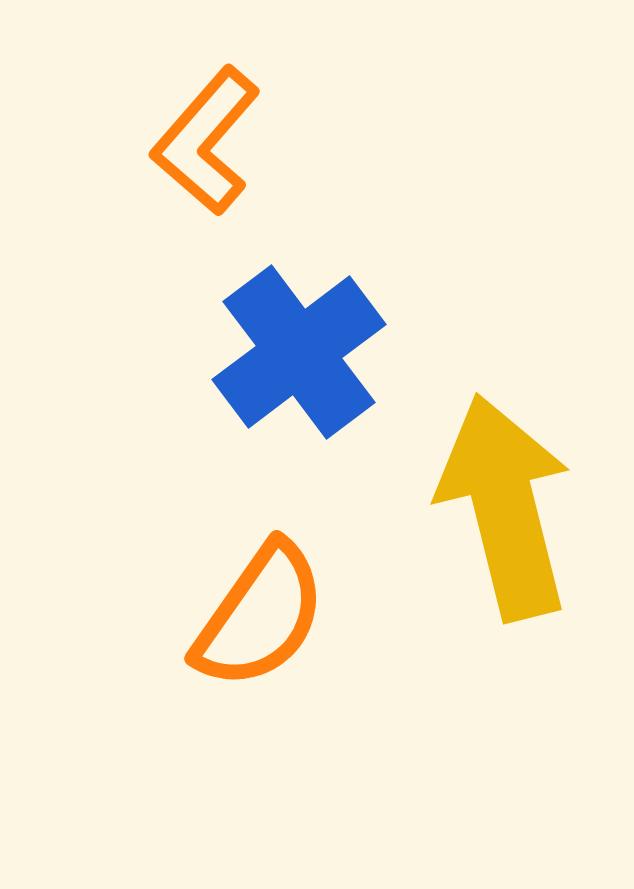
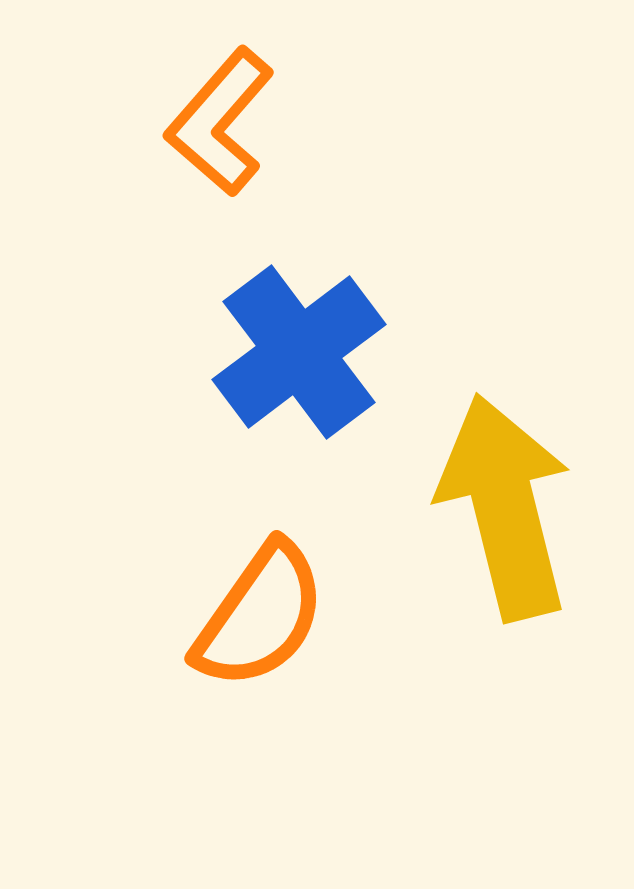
orange L-shape: moved 14 px right, 19 px up
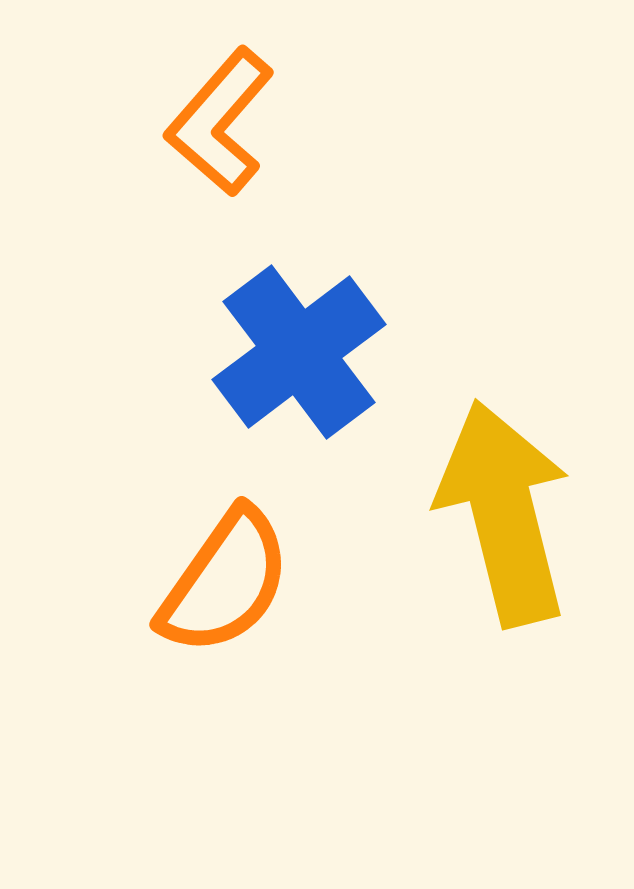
yellow arrow: moved 1 px left, 6 px down
orange semicircle: moved 35 px left, 34 px up
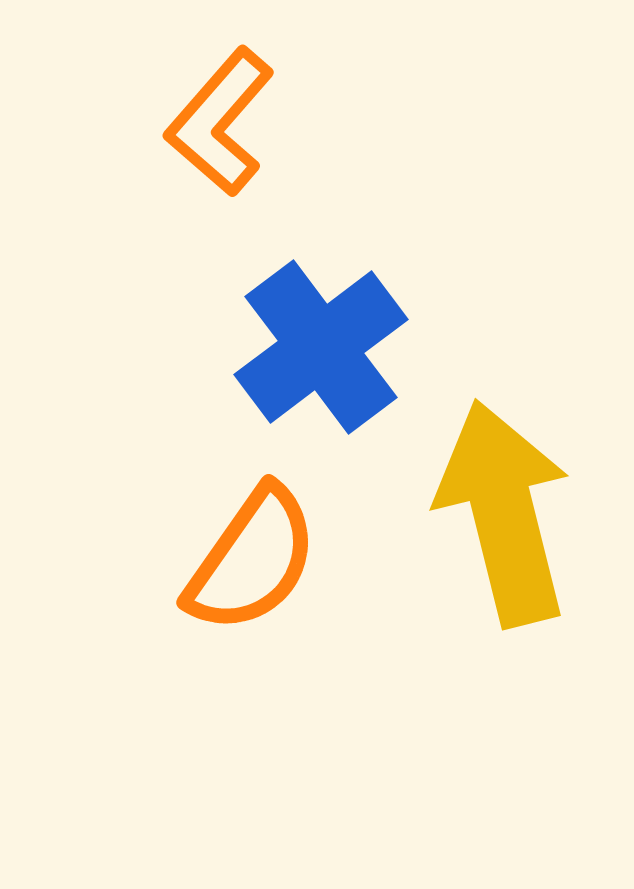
blue cross: moved 22 px right, 5 px up
orange semicircle: moved 27 px right, 22 px up
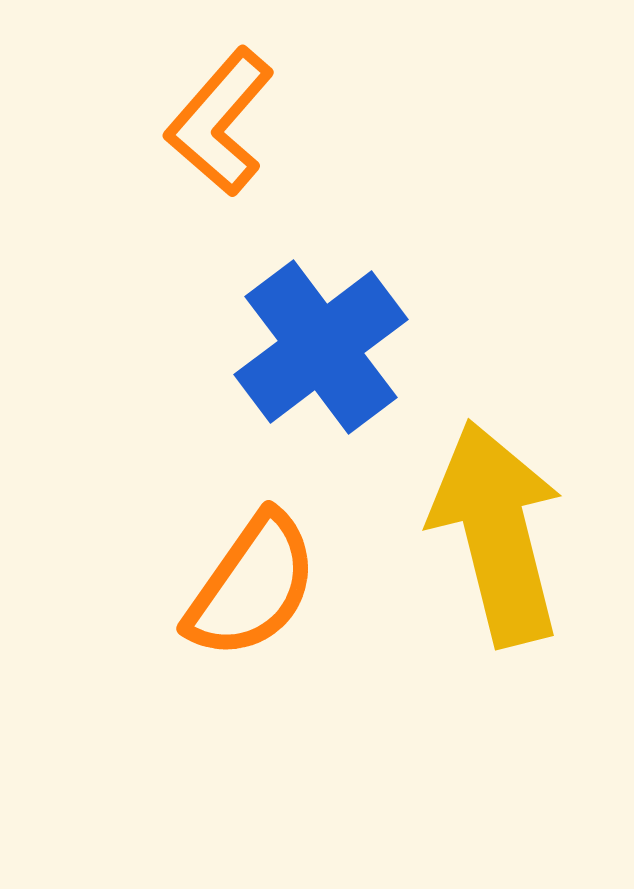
yellow arrow: moved 7 px left, 20 px down
orange semicircle: moved 26 px down
